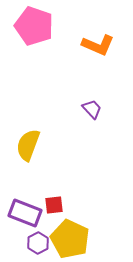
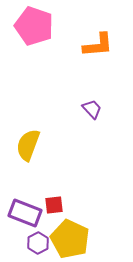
orange L-shape: rotated 28 degrees counterclockwise
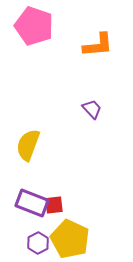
purple rectangle: moved 7 px right, 10 px up
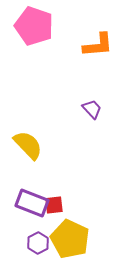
yellow semicircle: rotated 116 degrees clockwise
